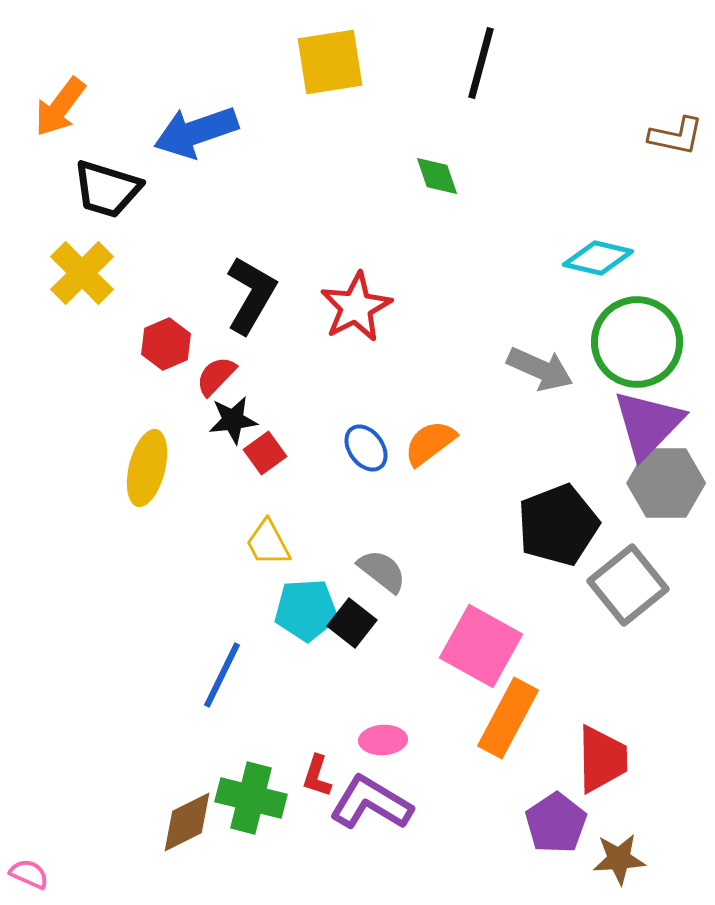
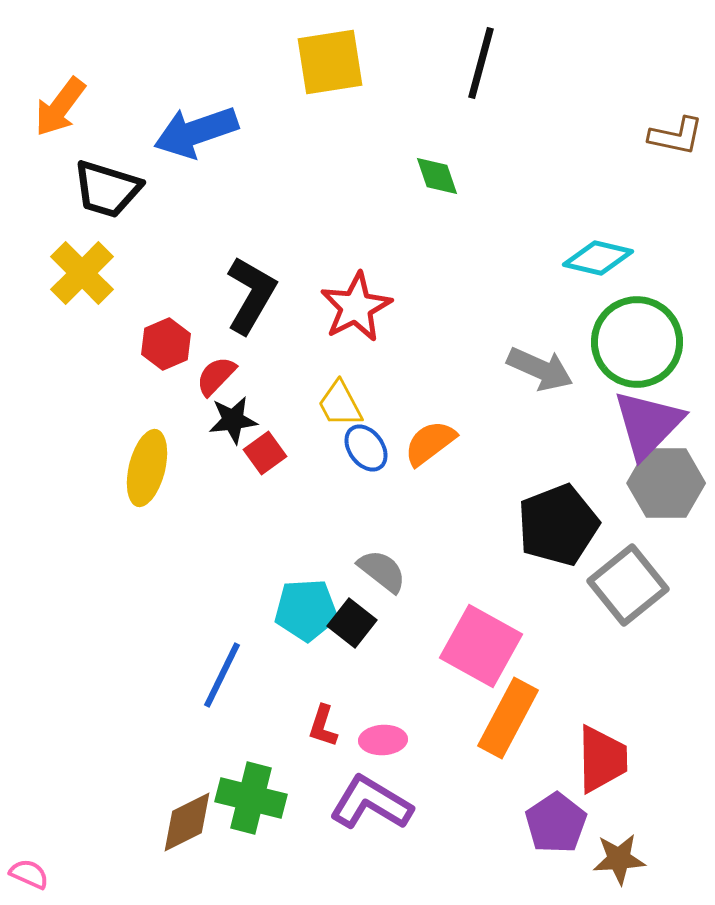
yellow trapezoid: moved 72 px right, 139 px up
red L-shape: moved 6 px right, 50 px up
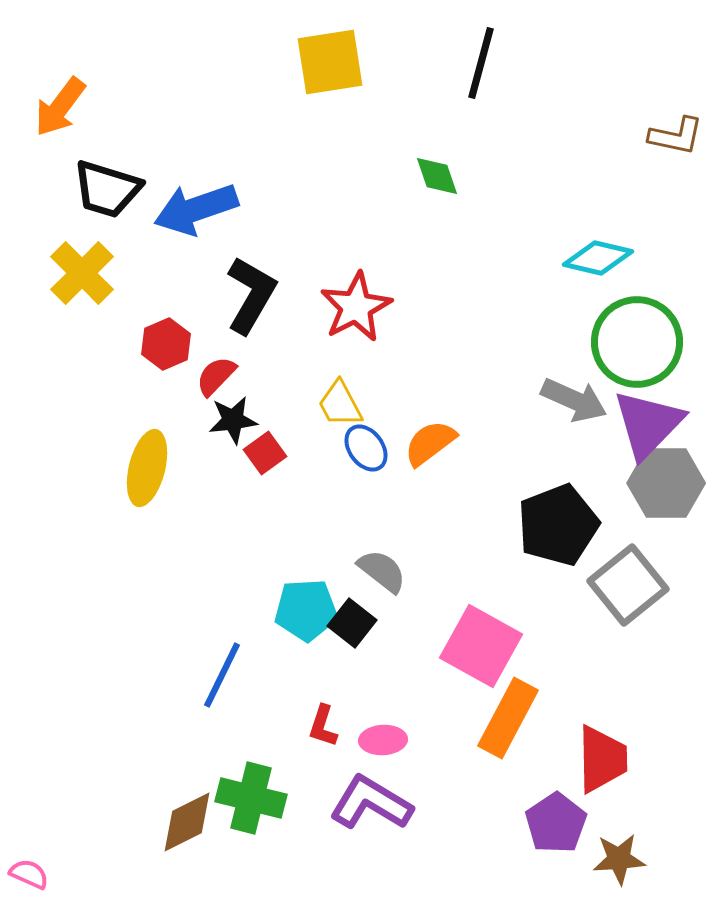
blue arrow: moved 77 px down
gray arrow: moved 34 px right, 31 px down
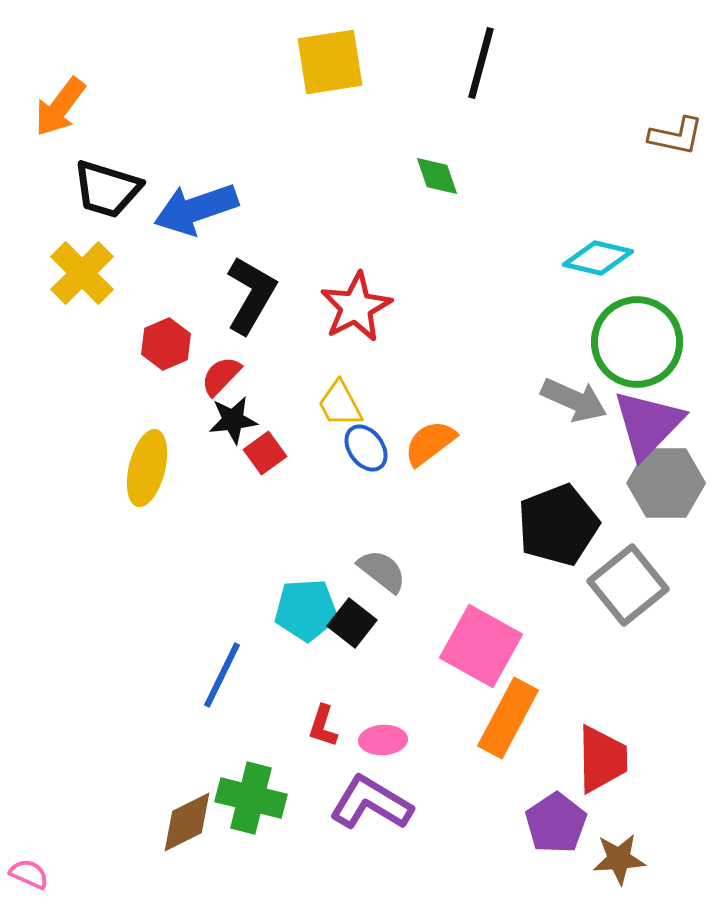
red semicircle: moved 5 px right
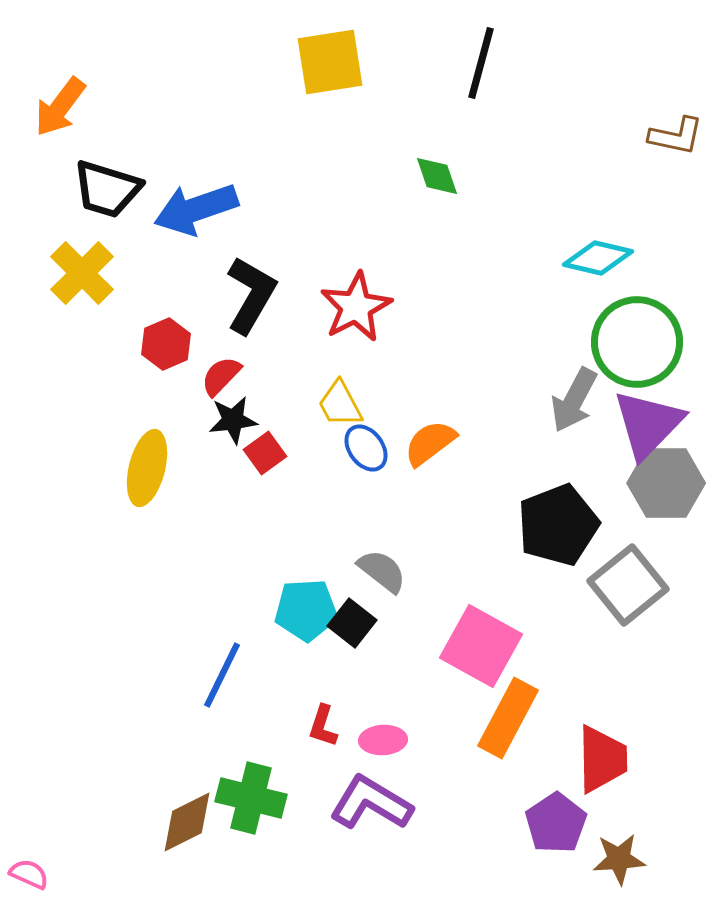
gray arrow: rotated 94 degrees clockwise
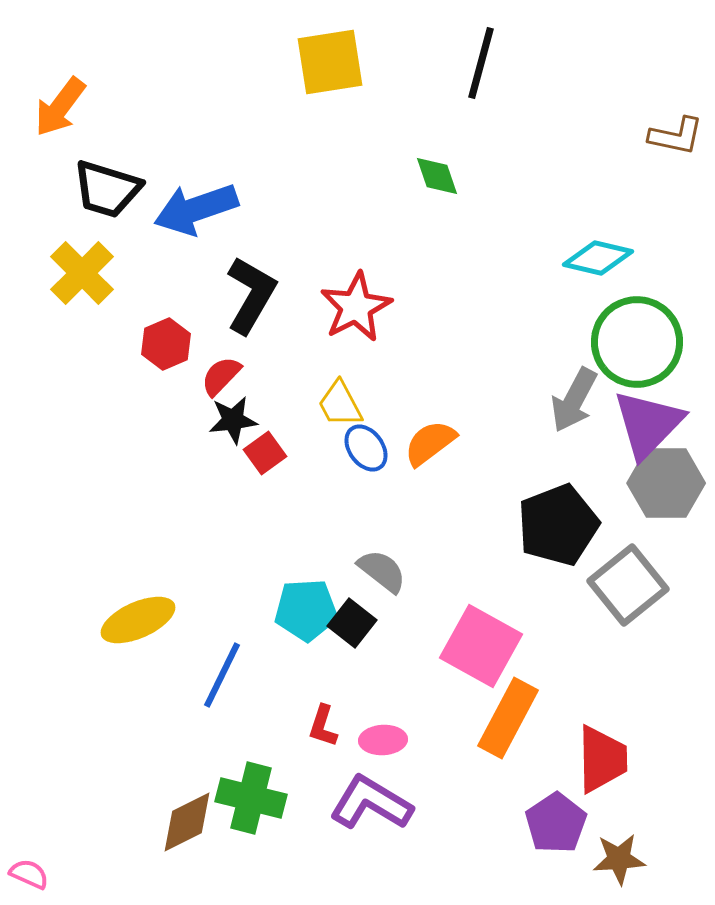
yellow ellipse: moved 9 px left, 152 px down; rotated 52 degrees clockwise
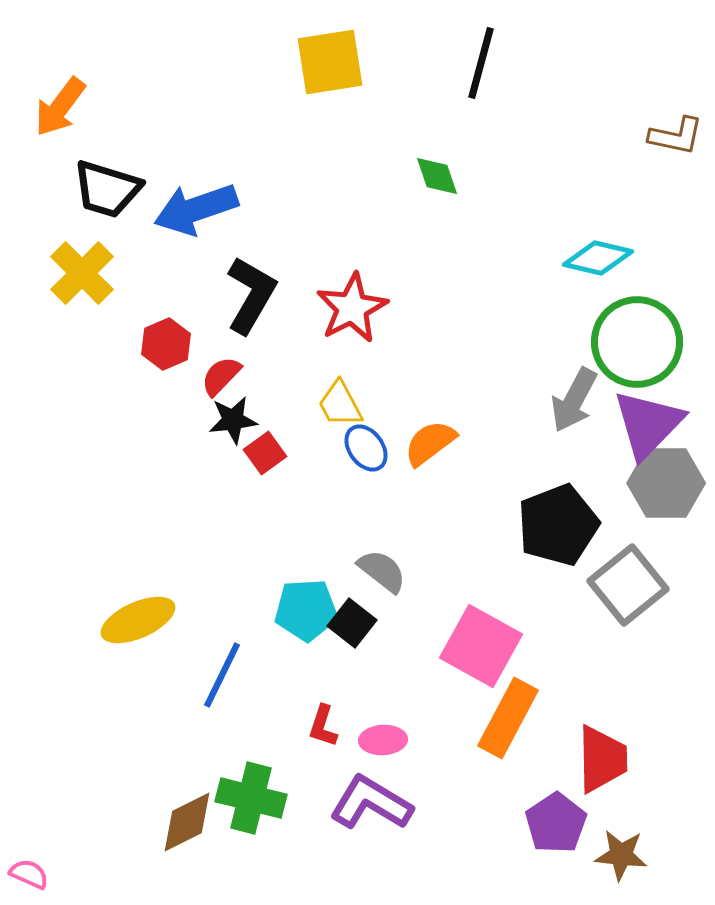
red star: moved 4 px left, 1 px down
brown star: moved 2 px right, 4 px up; rotated 10 degrees clockwise
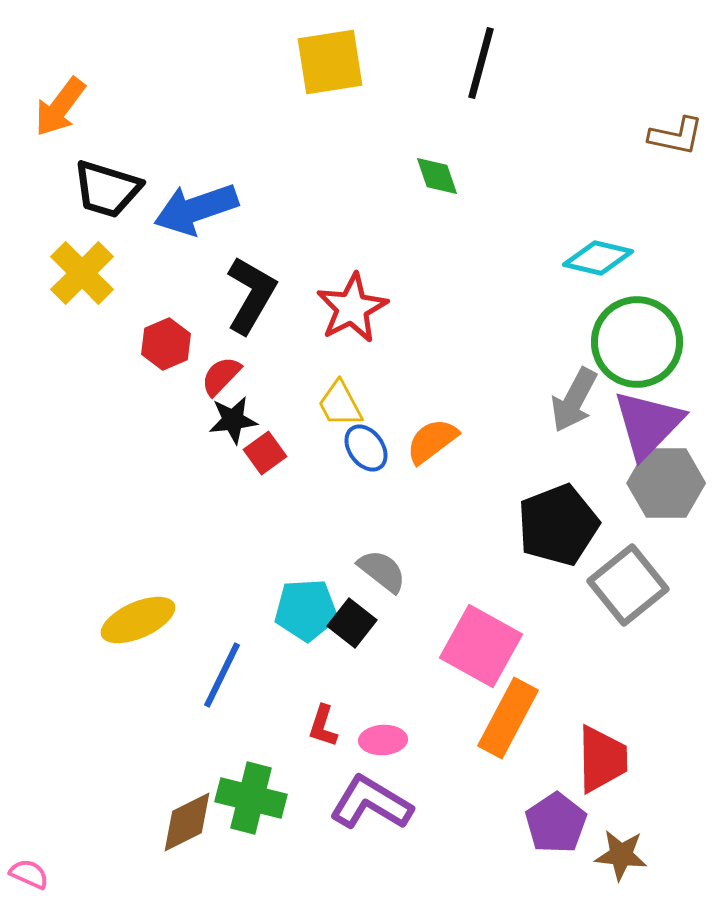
orange semicircle: moved 2 px right, 2 px up
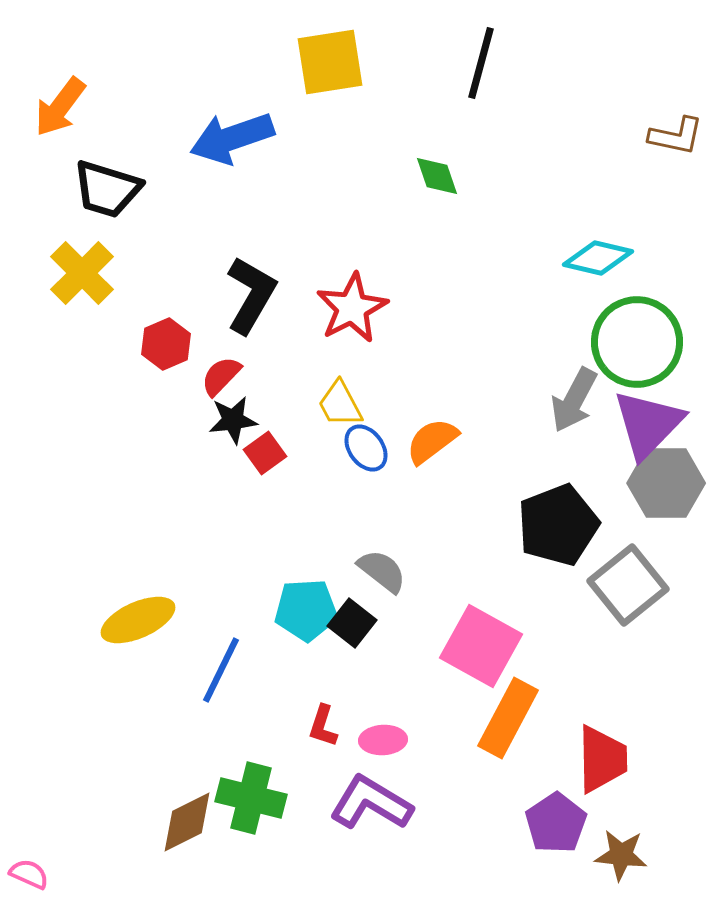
blue arrow: moved 36 px right, 71 px up
blue line: moved 1 px left, 5 px up
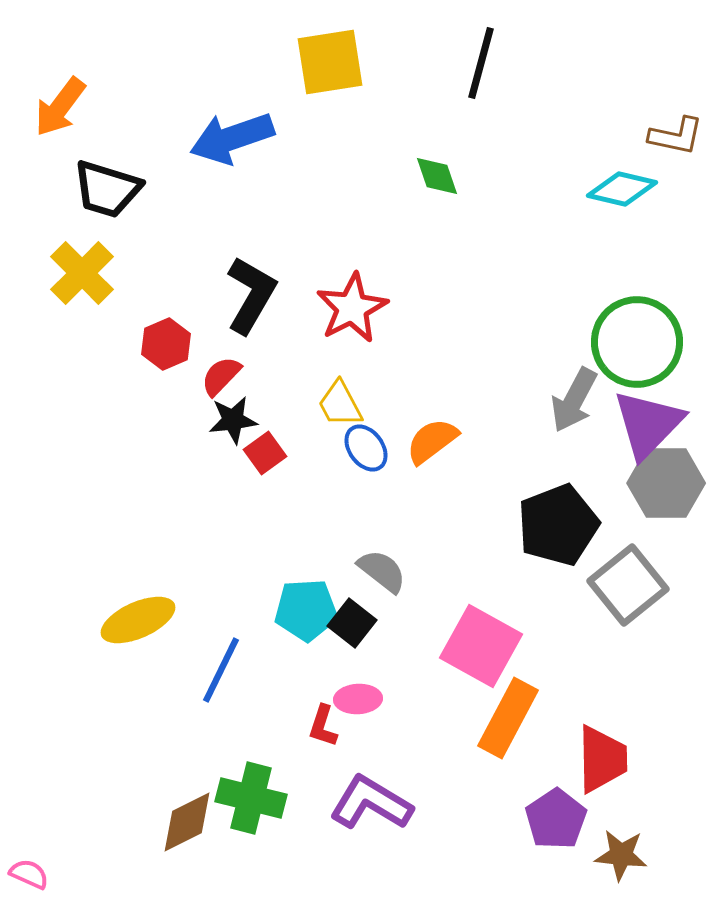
cyan diamond: moved 24 px right, 69 px up
pink ellipse: moved 25 px left, 41 px up
purple pentagon: moved 4 px up
